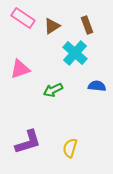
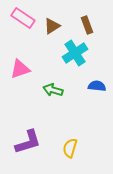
cyan cross: rotated 15 degrees clockwise
green arrow: rotated 42 degrees clockwise
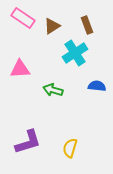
pink triangle: rotated 15 degrees clockwise
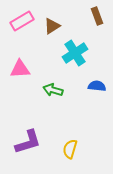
pink rectangle: moved 1 px left, 3 px down; rotated 65 degrees counterclockwise
brown rectangle: moved 10 px right, 9 px up
yellow semicircle: moved 1 px down
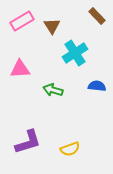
brown rectangle: rotated 24 degrees counterclockwise
brown triangle: rotated 30 degrees counterclockwise
yellow semicircle: rotated 126 degrees counterclockwise
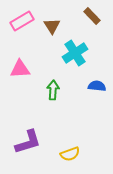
brown rectangle: moved 5 px left
green arrow: rotated 78 degrees clockwise
yellow semicircle: moved 5 px down
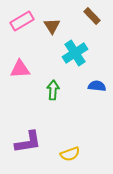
purple L-shape: rotated 8 degrees clockwise
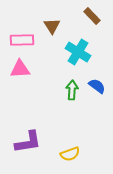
pink rectangle: moved 19 px down; rotated 30 degrees clockwise
cyan cross: moved 3 px right, 1 px up; rotated 25 degrees counterclockwise
blue semicircle: rotated 30 degrees clockwise
green arrow: moved 19 px right
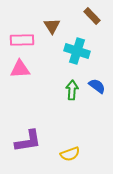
cyan cross: moved 1 px left, 1 px up; rotated 15 degrees counterclockwise
purple L-shape: moved 1 px up
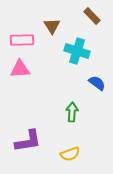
blue semicircle: moved 3 px up
green arrow: moved 22 px down
